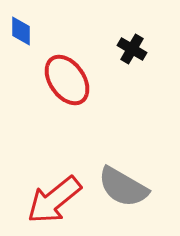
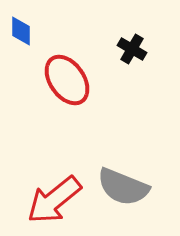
gray semicircle: rotated 8 degrees counterclockwise
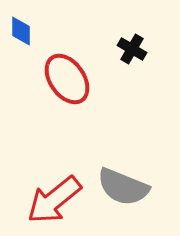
red ellipse: moved 1 px up
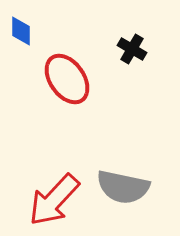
gray semicircle: rotated 10 degrees counterclockwise
red arrow: rotated 8 degrees counterclockwise
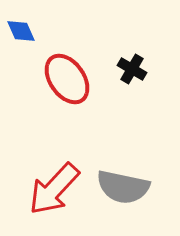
blue diamond: rotated 24 degrees counterclockwise
black cross: moved 20 px down
red arrow: moved 11 px up
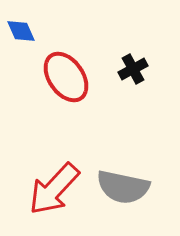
black cross: moved 1 px right; rotated 32 degrees clockwise
red ellipse: moved 1 px left, 2 px up
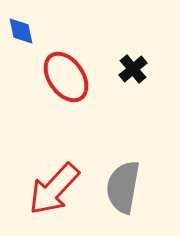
blue diamond: rotated 12 degrees clockwise
black cross: rotated 12 degrees counterclockwise
gray semicircle: rotated 88 degrees clockwise
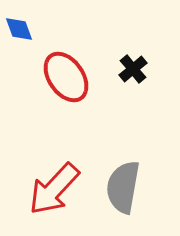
blue diamond: moved 2 px left, 2 px up; rotated 8 degrees counterclockwise
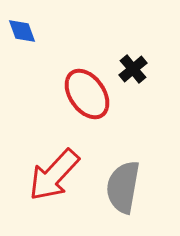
blue diamond: moved 3 px right, 2 px down
red ellipse: moved 21 px right, 17 px down
red arrow: moved 14 px up
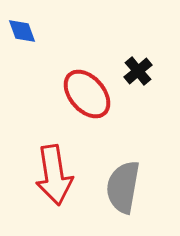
black cross: moved 5 px right, 2 px down
red ellipse: rotated 6 degrees counterclockwise
red arrow: rotated 52 degrees counterclockwise
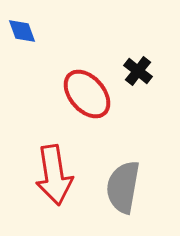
black cross: rotated 12 degrees counterclockwise
